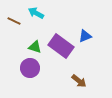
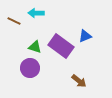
cyan arrow: rotated 28 degrees counterclockwise
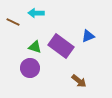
brown line: moved 1 px left, 1 px down
blue triangle: moved 3 px right
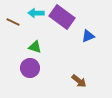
purple rectangle: moved 1 px right, 29 px up
